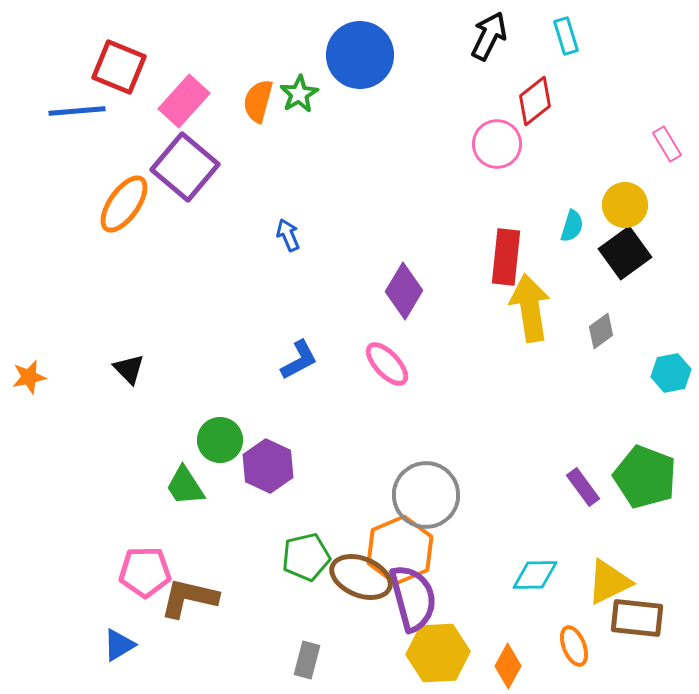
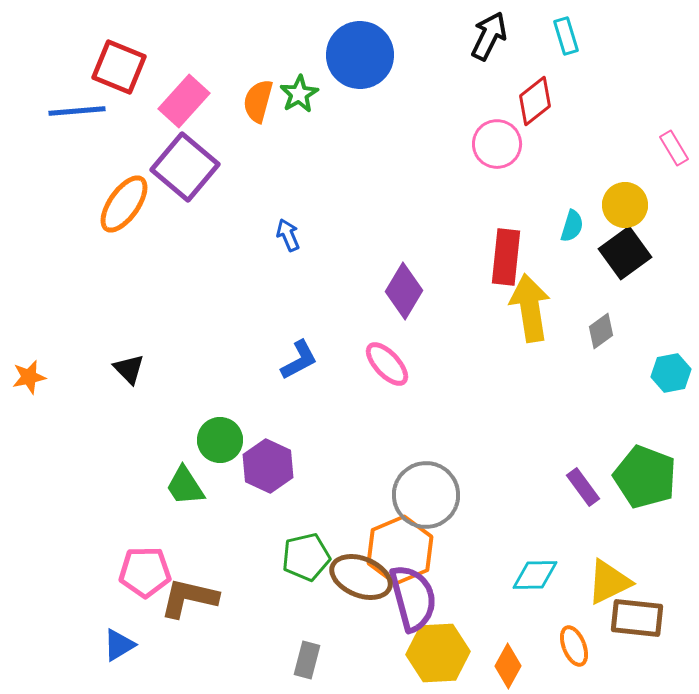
pink rectangle at (667, 144): moved 7 px right, 4 px down
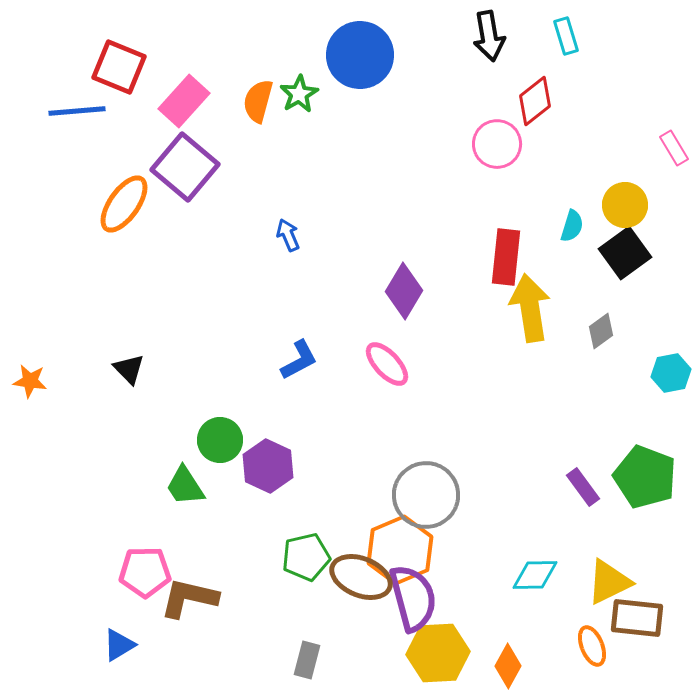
black arrow at (489, 36): rotated 144 degrees clockwise
orange star at (29, 377): moved 1 px right, 4 px down; rotated 20 degrees clockwise
orange ellipse at (574, 646): moved 18 px right
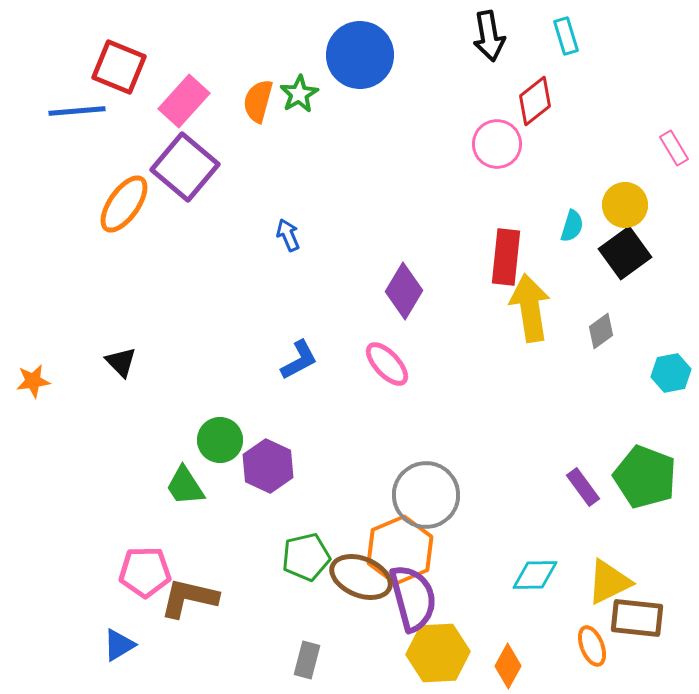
black triangle at (129, 369): moved 8 px left, 7 px up
orange star at (30, 381): moved 3 px right; rotated 16 degrees counterclockwise
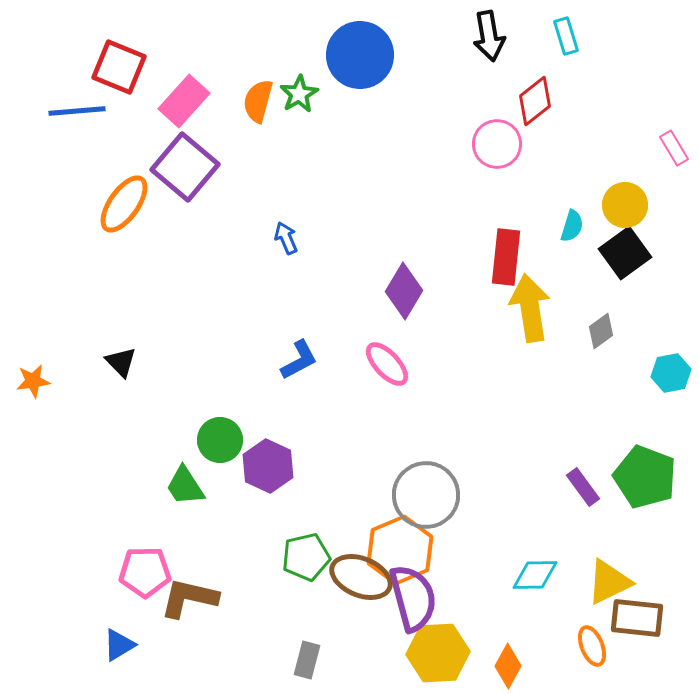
blue arrow at (288, 235): moved 2 px left, 3 px down
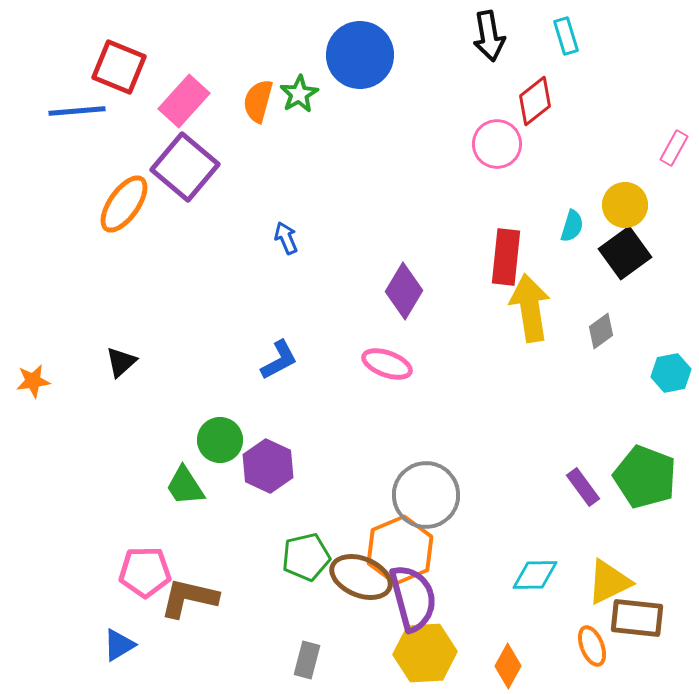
pink rectangle at (674, 148): rotated 60 degrees clockwise
blue L-shape at (299, 360): moved 20 px left
black triangle at (121, 362): rotated 32 degrees clockwise
pink ellipse at (387, 364): rotated 27 degrees counterclockwise
yellow hexagon at (438, 653): moved 13 px left
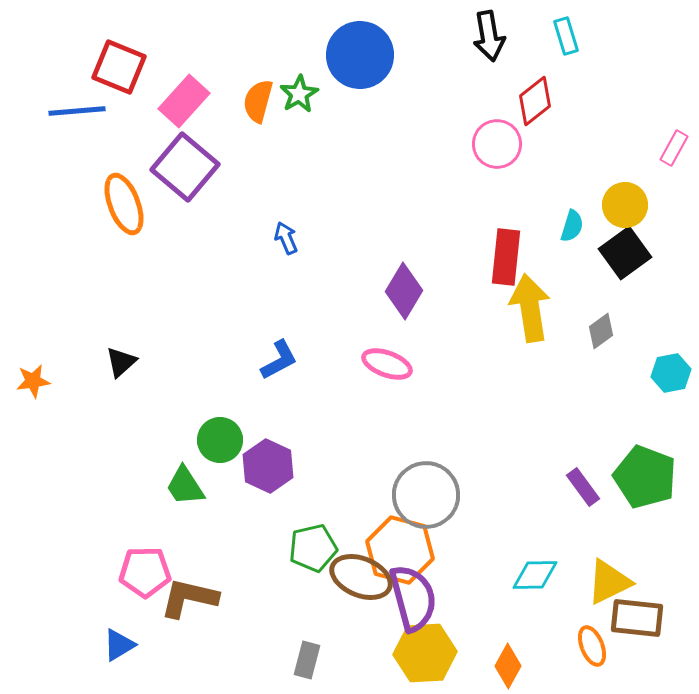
orange ellipse at (124, 204): rotated 56 degrees counterclockwise
orange hexagon at (400, 550): rotated 22 degrees counterclockwise
green pentagon at (306, 557): moved 7 px right, 9 px up
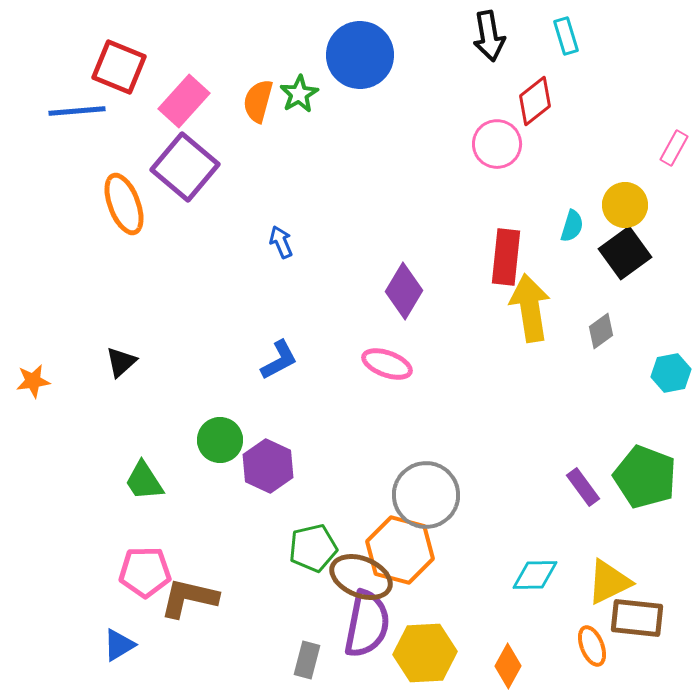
blue arrow at (286, 238): moved 5 px left, 4 px down
green trapezoid at (185, 486): moved 41 px left, 5 px up
purple semicircle at (413, 598): moved 46 px left, 26 px down; rotated 26 degrees clockwise
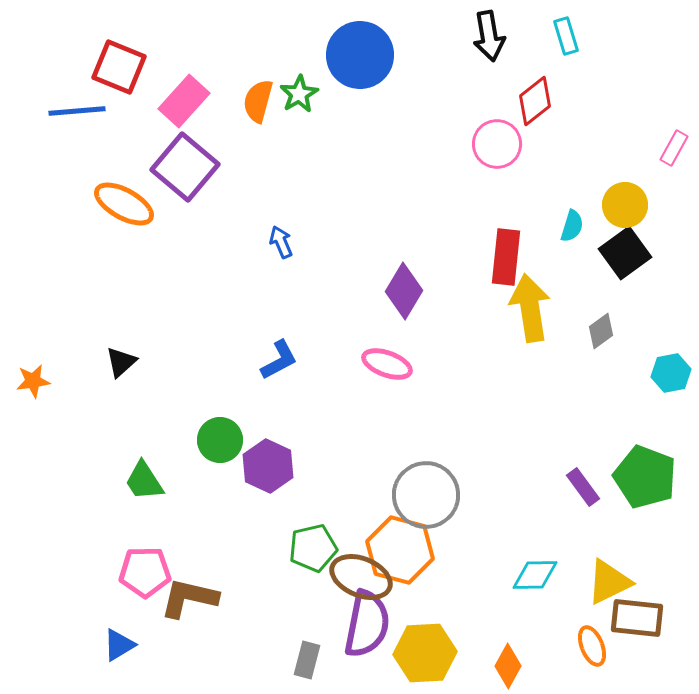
orange ellipse at (124, 204): rotated 40 degrees counterclockwise
